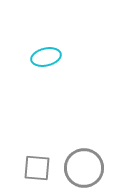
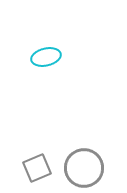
gray square: rotated 28 degrees counterclockwise
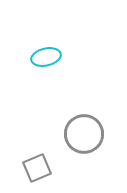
gray circle: moved 34 px up
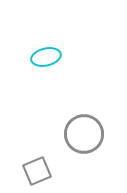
gray square: moved 3 px down
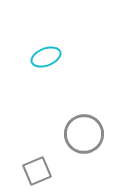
cyan ellipse: rotated 8 degrees counterclockwise
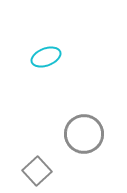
gray square: rotated 20 degrees counterclockwise
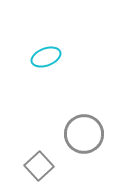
gray square: moved 2 px right, 5 px up
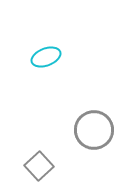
gray circle: moved 10 px right, 4 px up
